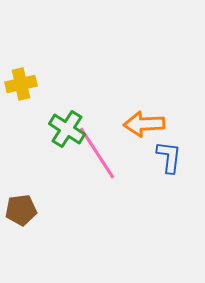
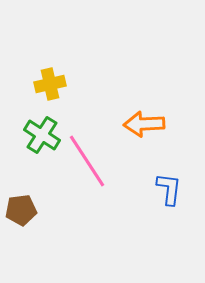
yellow cross: moved 29 px right
green cross: moved 25 px left, 6 px down
pink line: moved 10 px left, 8 px down
blue L-shape: moved 32 px down
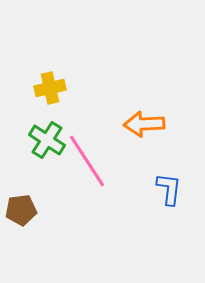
yellow cross: moved 4 px down
green cross: moved 5 px right, 5 px down
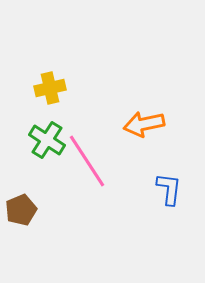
orange arrow: rotated 9 degrees counterclockwise
brown pentagon: rotated 16 degrees counterclockwise
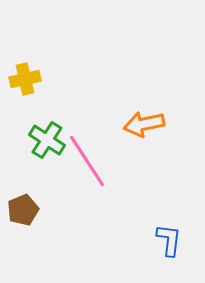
yellow cross: moved 25 px left, 9 px up
blue L-shape: moved 51 px down
brown pentagon: moved 2 px right
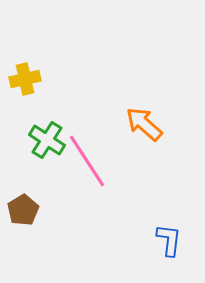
orange arrow: rotated 54 degrees clockwise
brown pentagon: rotated 8 degrees counterclockwise
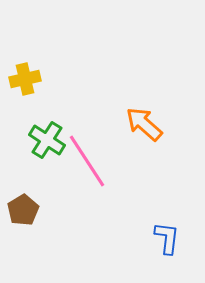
blue L-shape: moved 2 px left, 2 px up
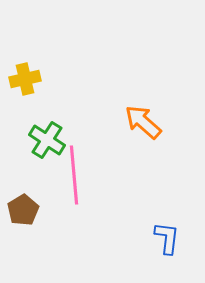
orange arrow: moved 1 px left, 2 px up
pink line: moved 13 px left, 14 px down; rotated 28 degrees clockwise
